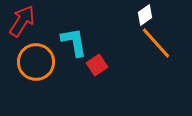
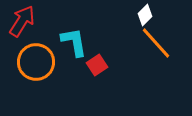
white diamond: rotated 10 degrees counterclockwise
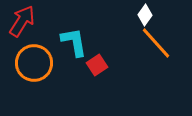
white diamond: rotated 10 degrees counterclockwise
orange circle: moved 2 px left, 1 px down
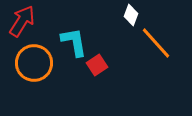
white diamond: moved 14 px left; rotated 15 degrees counterclockwise
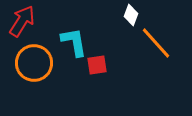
red square: rotated 25 degrees clockwise
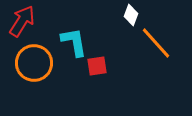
red square: moved 1 px down
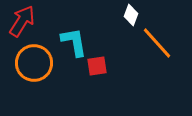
orange line: moved 1 px right
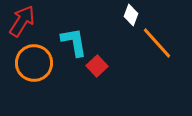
red square: rotated 35 degrees counterclockwise
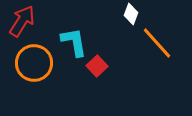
white diamond: moved 1 px up
